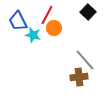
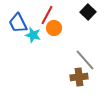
blue trapezoid: moved 2 px down
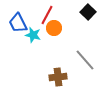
brown cross: moved 21 px left
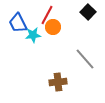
orange circle: moved 1 px left, 1 px up
cyan star: rotated 21 degrees counterclockwise
gray line: moved 1 px up
brown cross: moved 5 px down
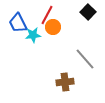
brown cross: moved 7 px right
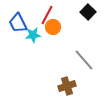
gray line: moved 1 px left, 1 px down
brown cross: moved 2 px right, 4 px down; rotated 12 degrees counterclockwise
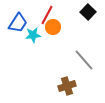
blue trapezoid: rotated 120 degrees counterclockwise
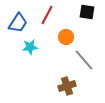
black square: moved 1 px left; rotated 35 degrees counterclockwise
orange circle: moved 13 px right, 10 px down
cyan star: moved 3 px left, 12 px down
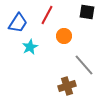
orange circle: moved 2 px left, 1 px up
cyan star: rotated 21 degrees counterclockwise
gray line: moved 5 px down
